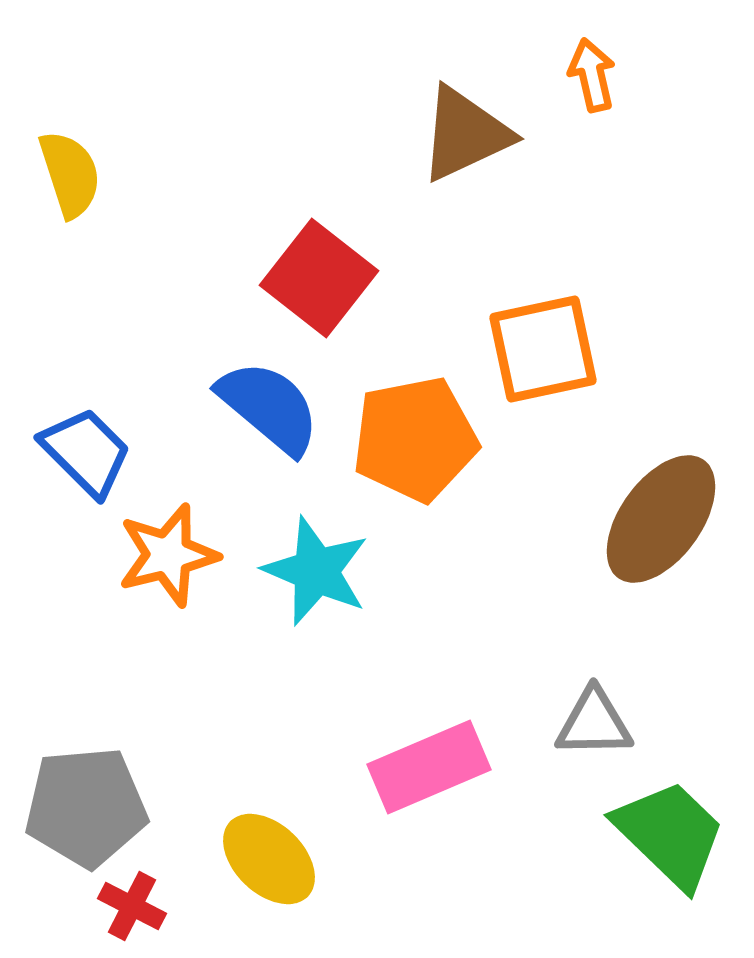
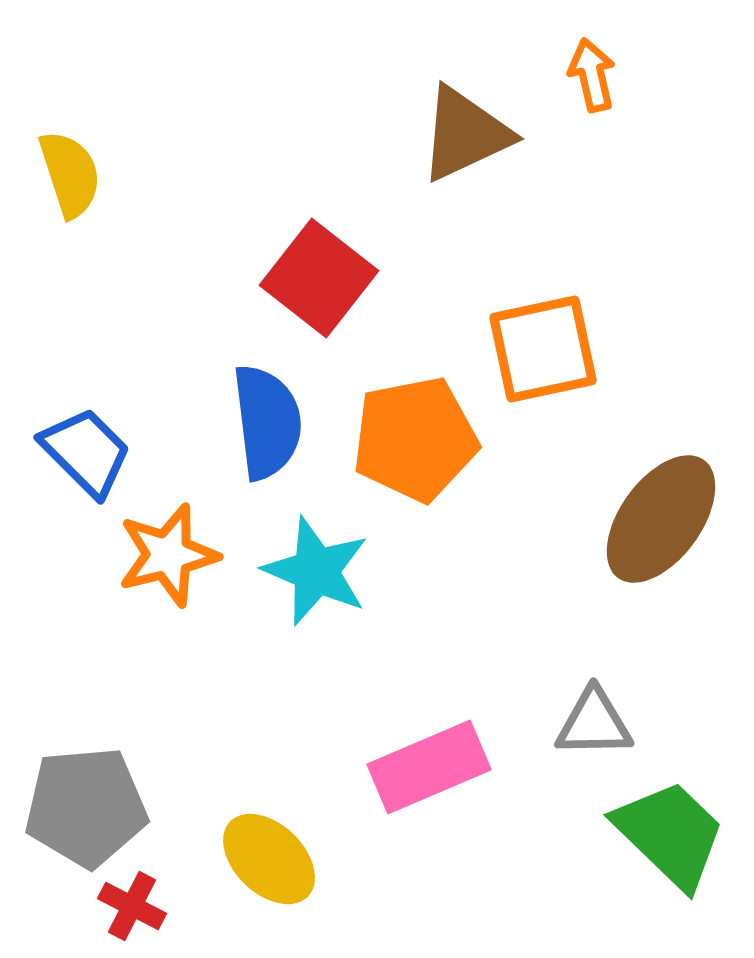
blue semicircle: moved 2 px left, 15 px down; rotated 43 degrees clockwise
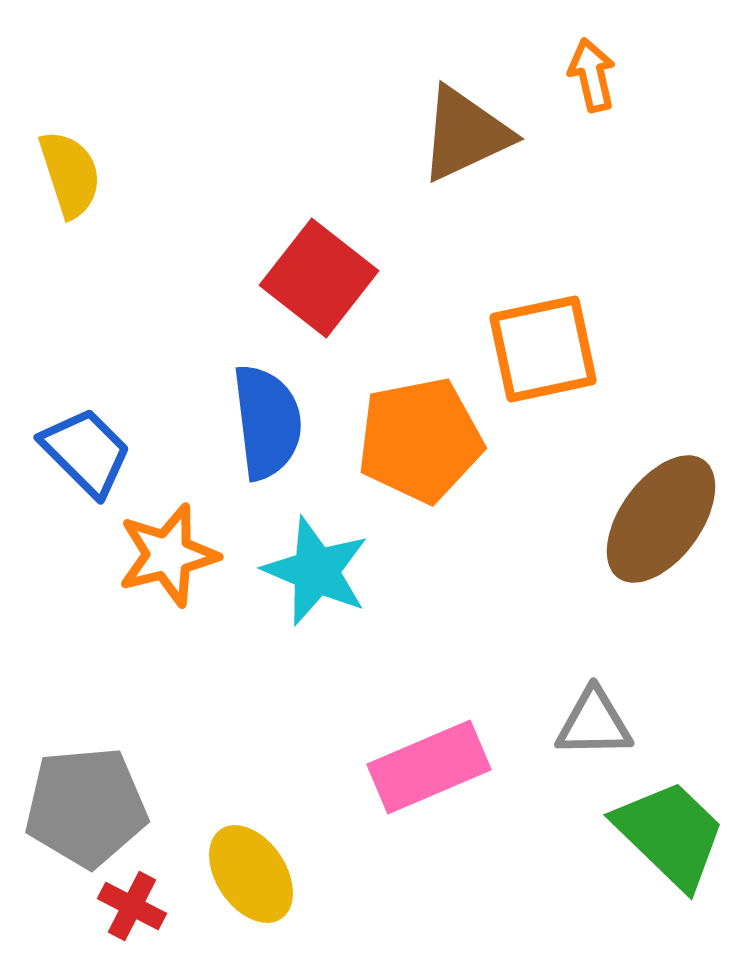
orange pentagon: moved 5 px right, 1 px down
yellow ellipse: moved 18 px left, 15 px down; rotated 12 degrees clockwise
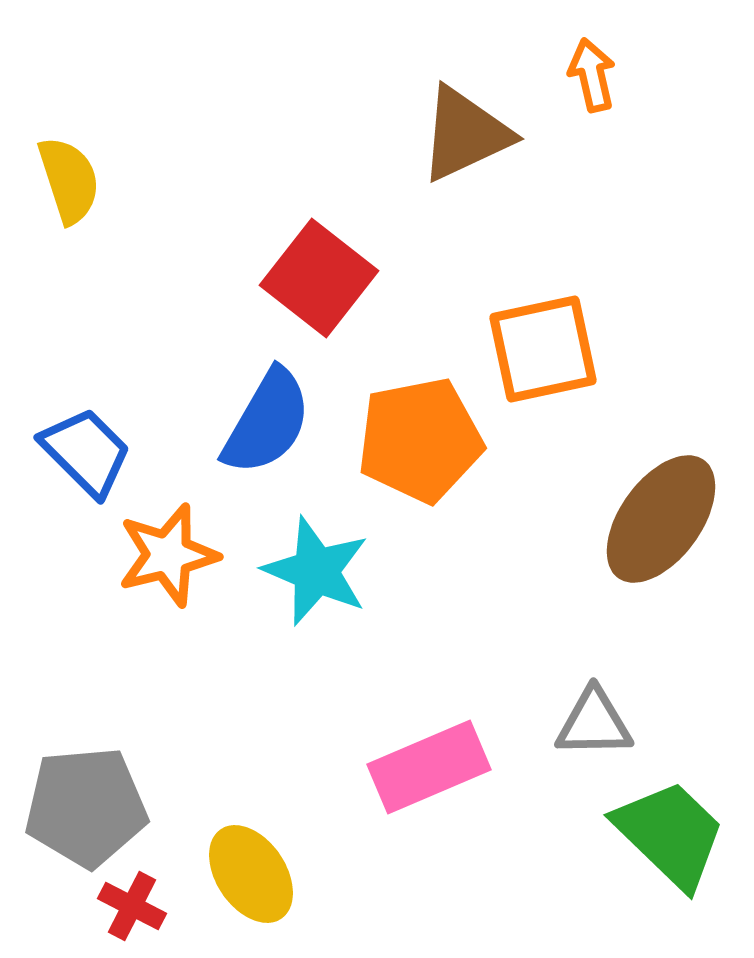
yellow semicircle: moved 1 px left, 6 px down
blue semicircle: rotated 37 degrees clockwise
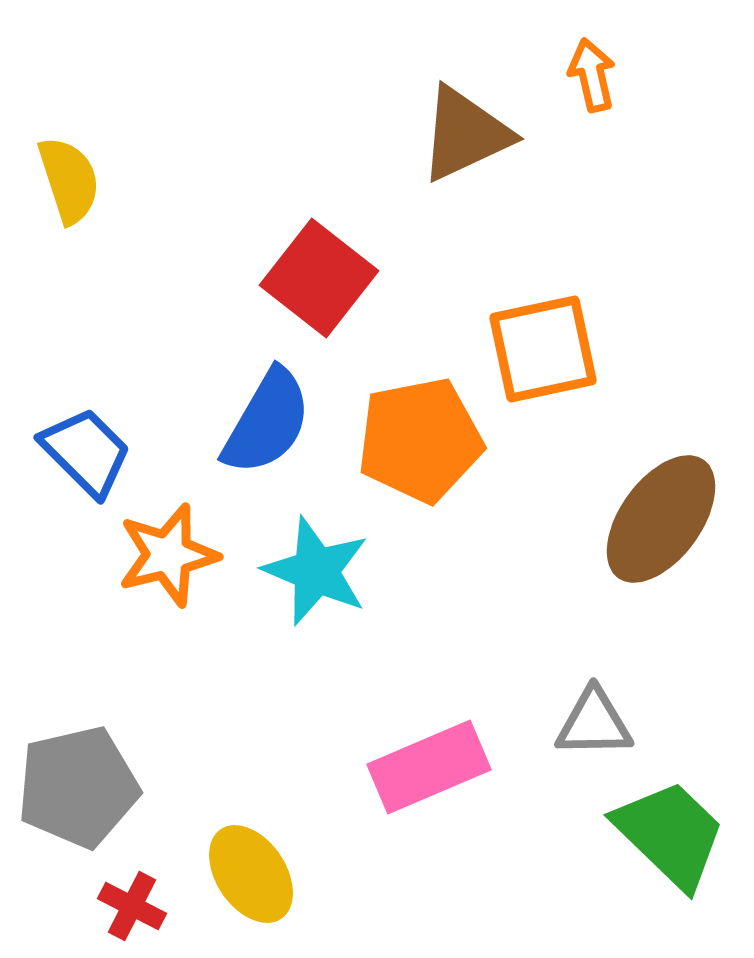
gray pentagon: moved 8 px left, 20 px up; rotated 8 degrees counterclockwise
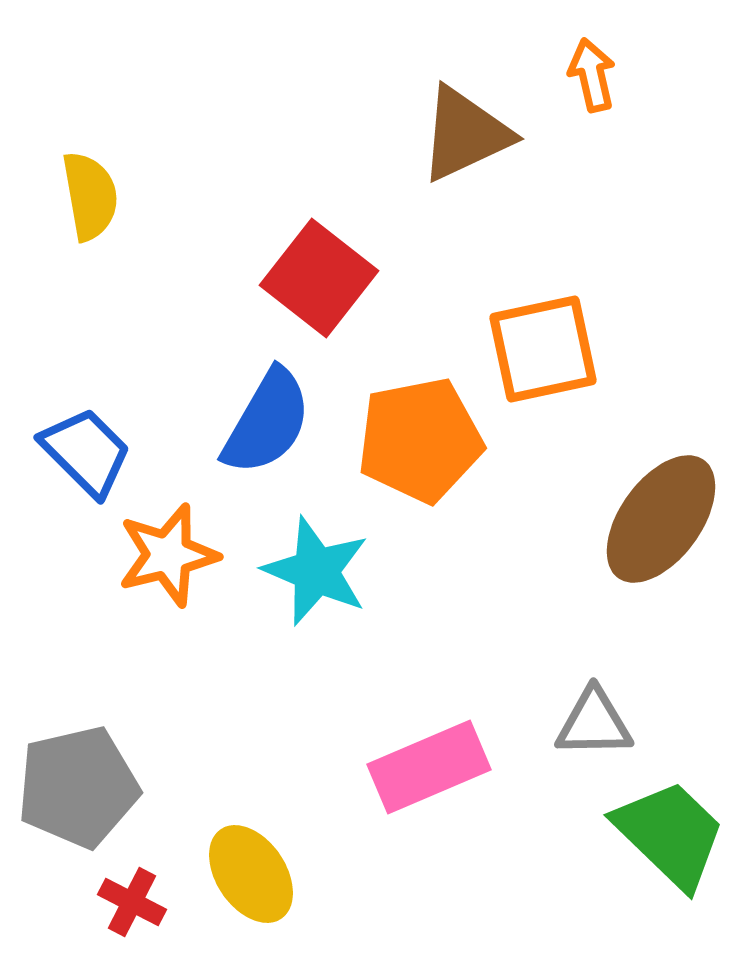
yellow semicircle: moved 21 px right, 16 px down; rotated 8 degrees clockwise
red cross: moved 4 px up
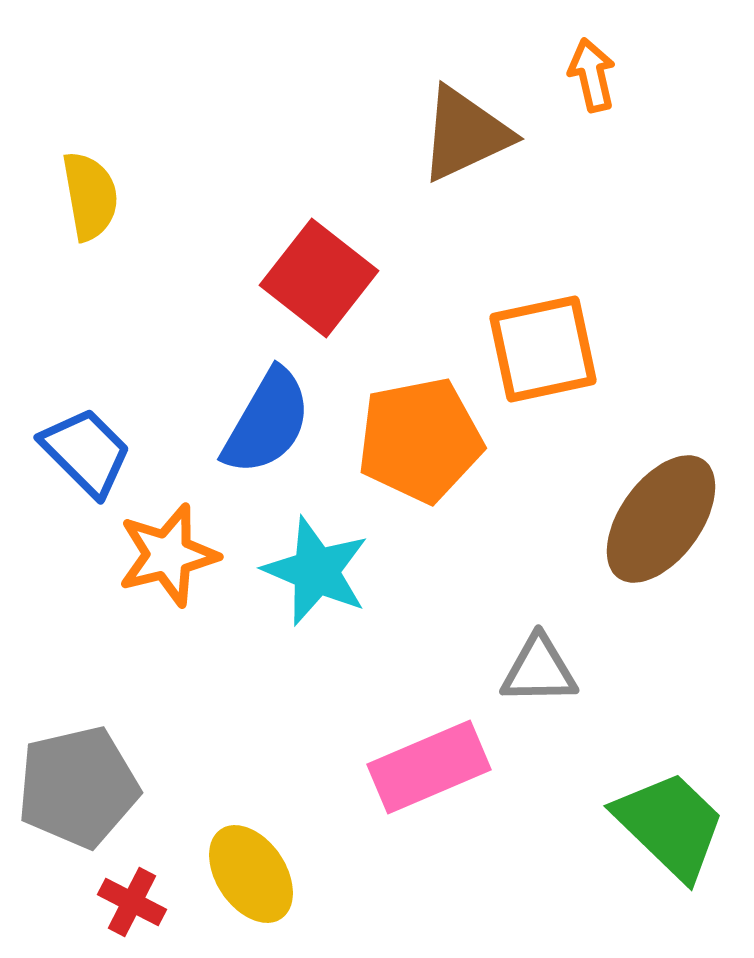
gray triangle: moved 55 px left, 53 px up
green trapezoid: moved 9 px up
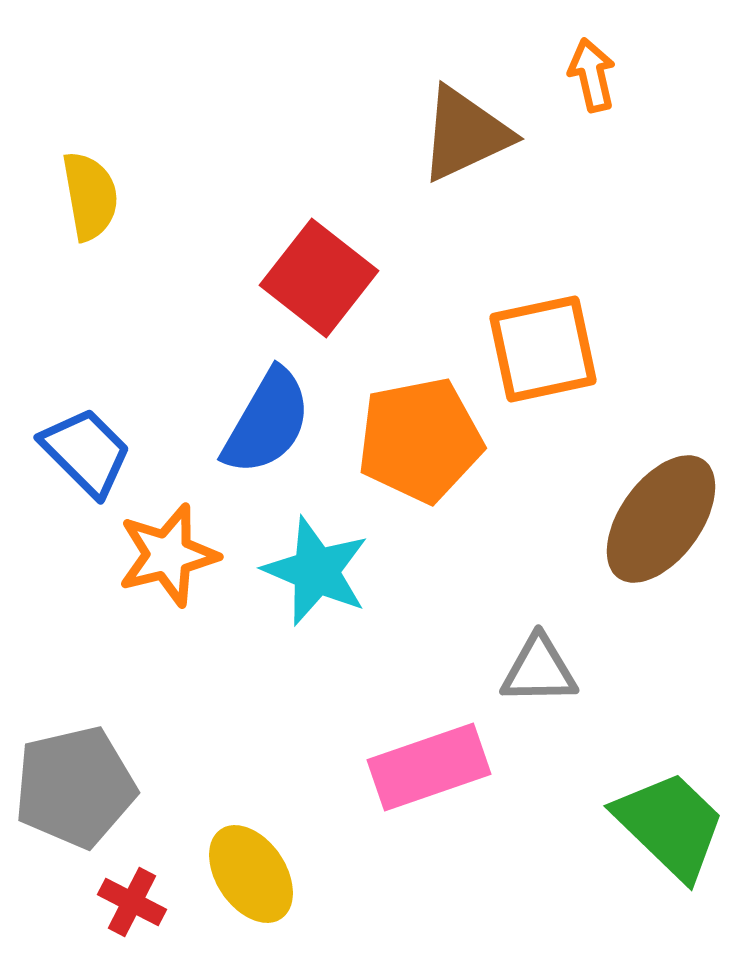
pink rectangle: rotated 4 degrees clockwise
gray pentagon: moved 3 px left
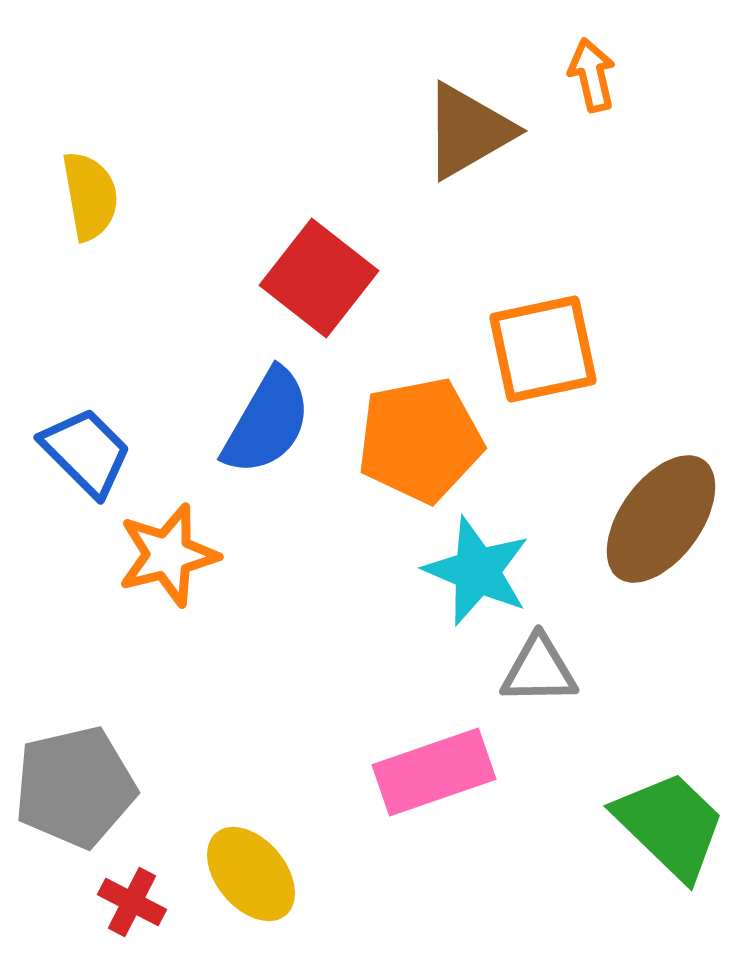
brown triangle: moved 3 px right, 3 px up; rotated 5 degrees counterclockwise
cyan star: moved 161 px right
pink rectangle: moved 5 px right, 5 px down
yellow ellipse: rotated 6 degrees counterclockwise
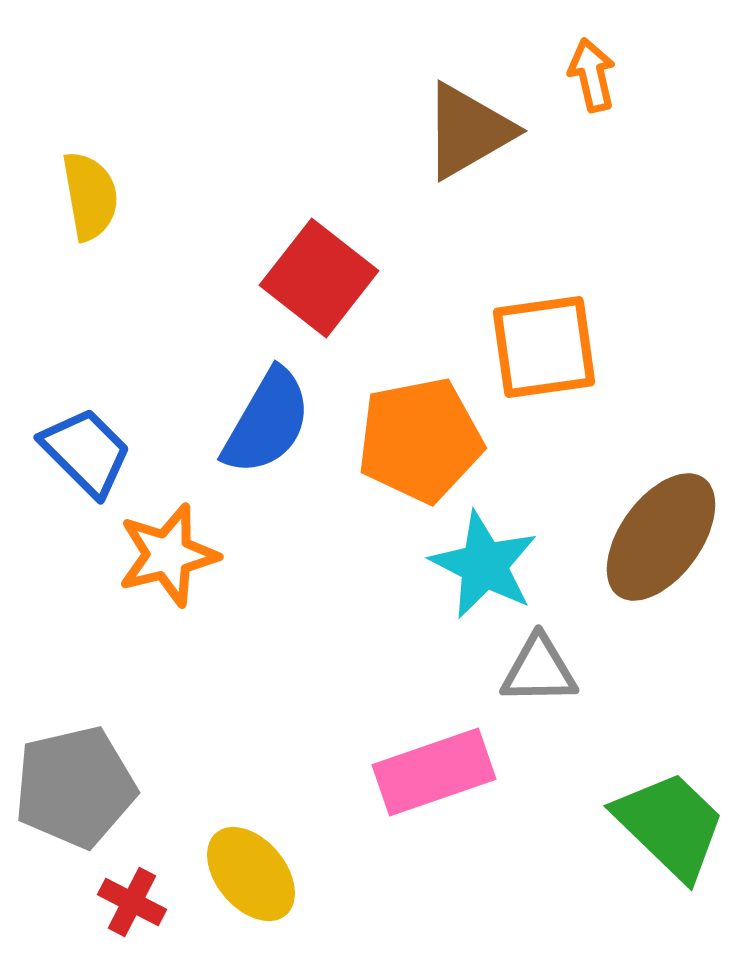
orange square: moved 1 px right, 2 px up; rotated 4 degrees clockwise
brown ellipse: moved 18 px down
cyan star: moved 7 px right, 6 px up; rotated 4 degrees clockwise
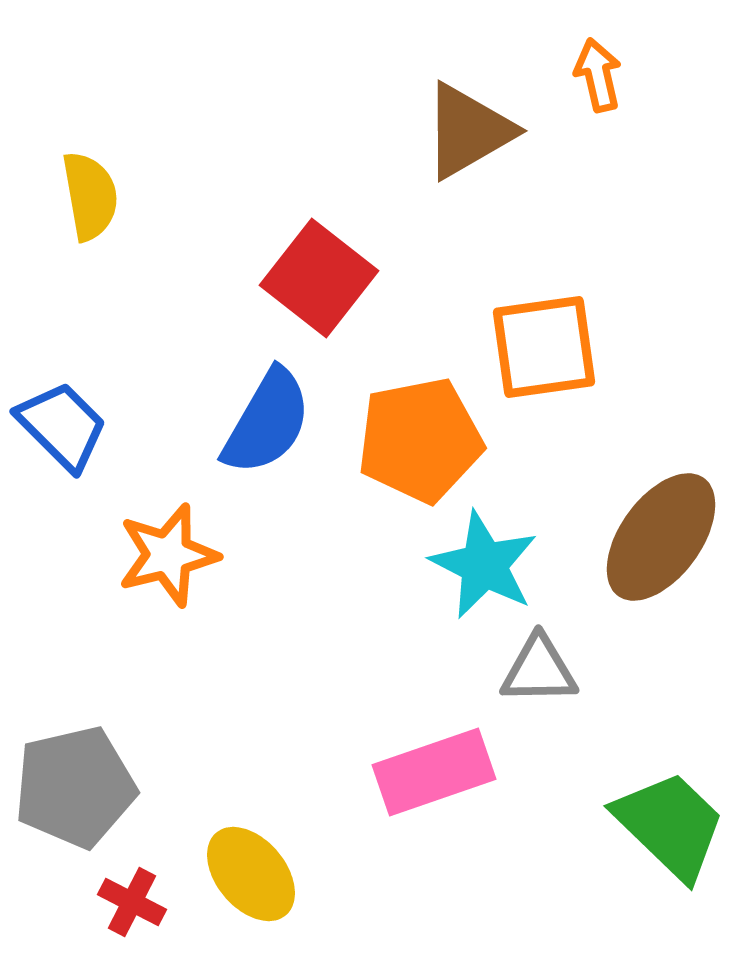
orange arrow: moved 6 px right
blue trapezoid: moved 24 px left, 26 px up
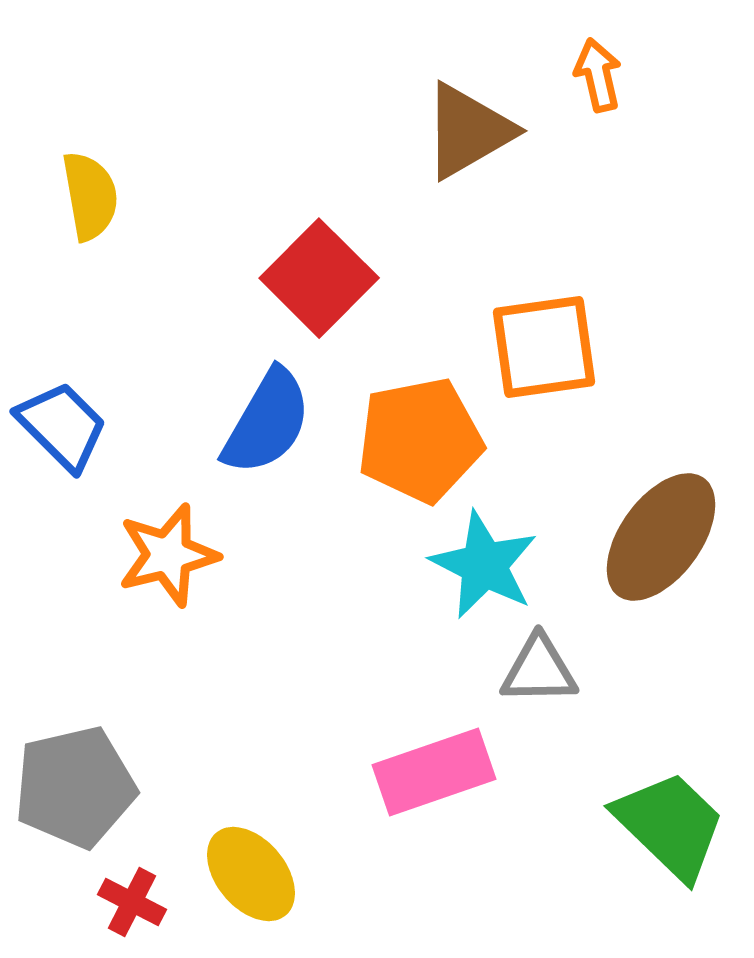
red square: rotated 7 degrees clockwise
